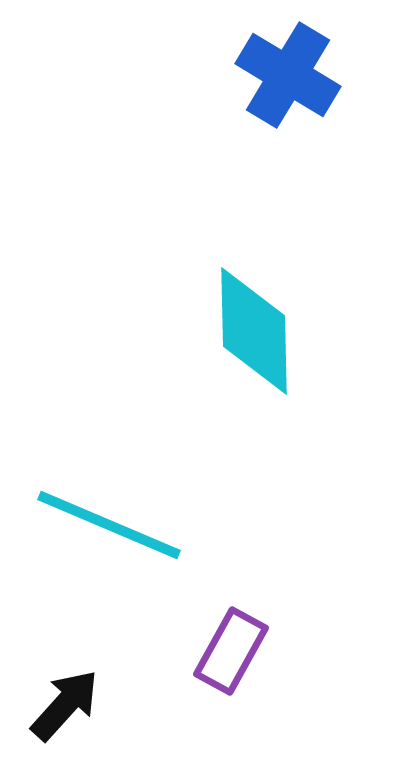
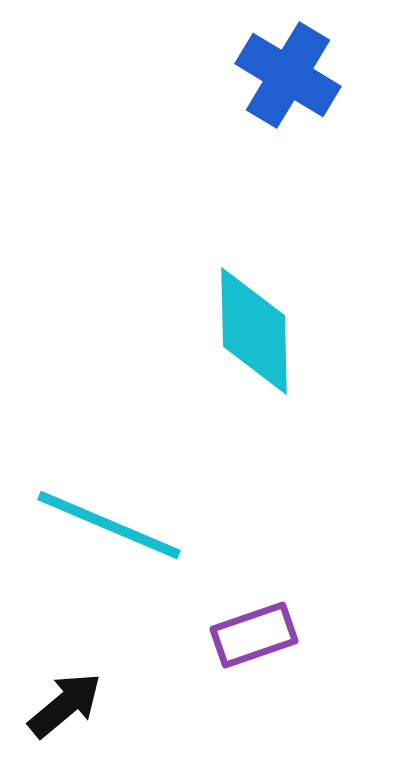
purple rectangle: moved 23 px right, 16 px up; rotated 42 degrees clockwise
black arrow: rotated 8 degrees clockwise
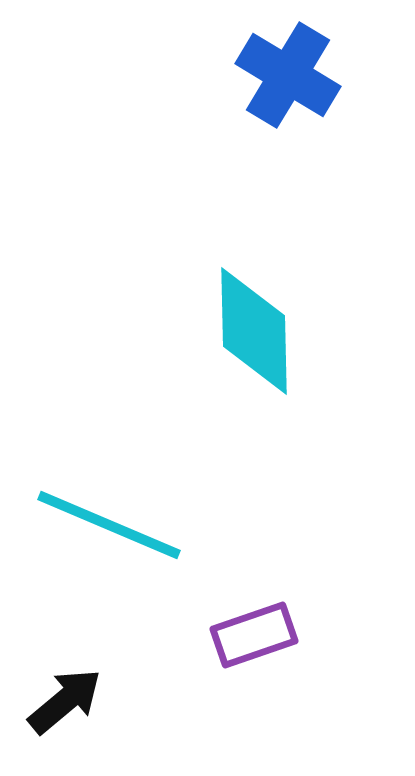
black arrow: moved 4 px up
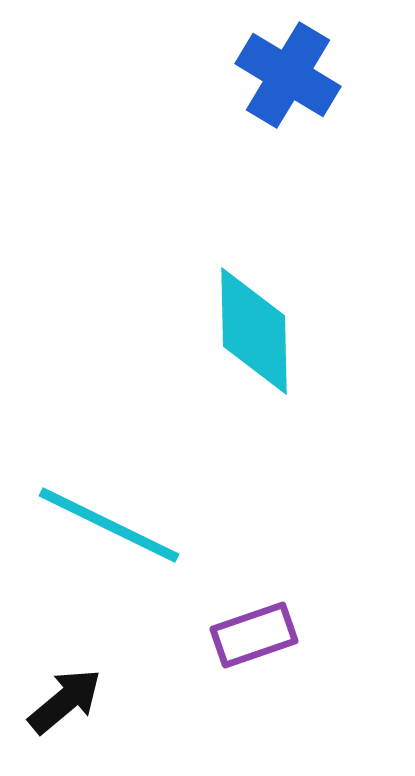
cyan line: rotated 3 degrees clockwise
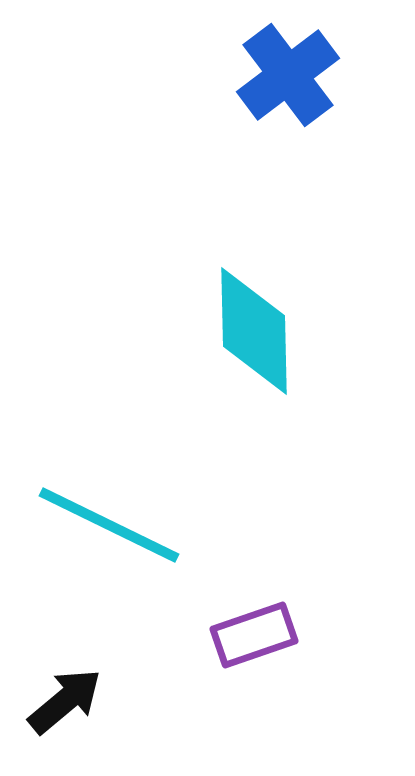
blue cross: rotated 22 degrees clockwise
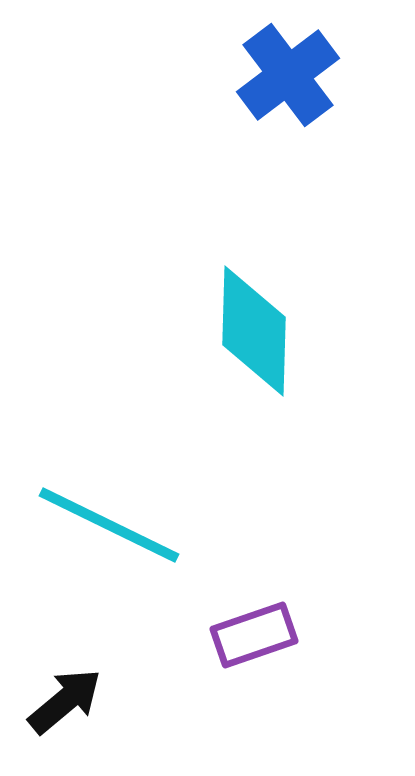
cyan diamond: rotated 3 degrees clockwise
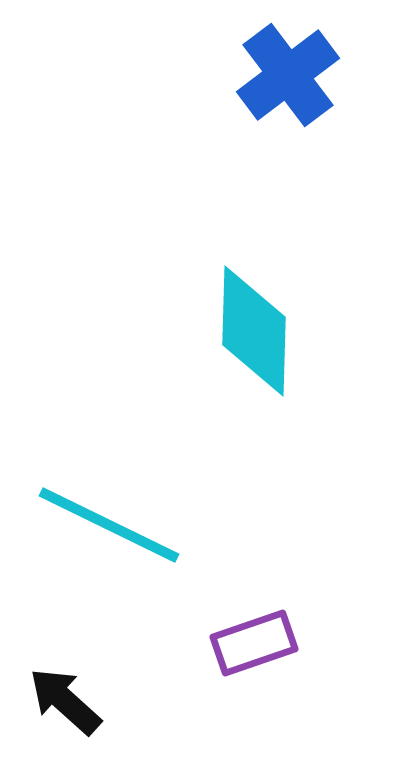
purple rectangle: moved 8 px down
black arrow: rotated 98 degrees counterclockwise
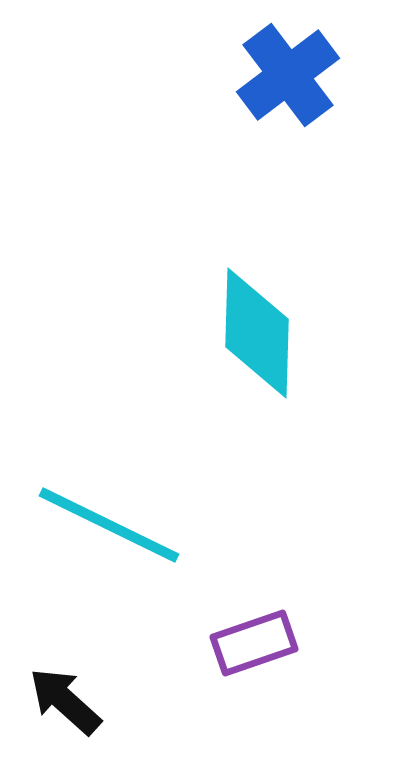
cyan diamond: moved 3 px right, 2 px down
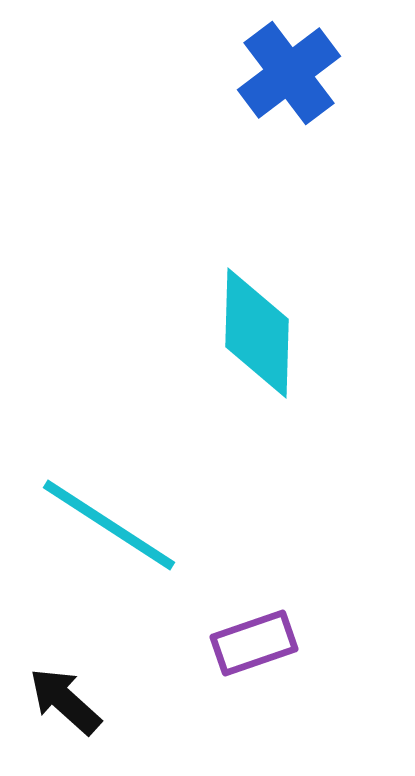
blue cross: moved 1 px right, 2 px up
cyan line: rotated 7 degrees clockwise
